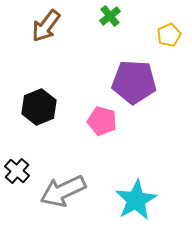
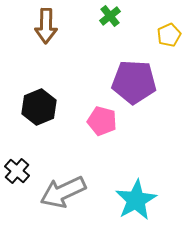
brown arrow: rotated 36 degrees counterclockwise
gray arrow: moved 1 px down
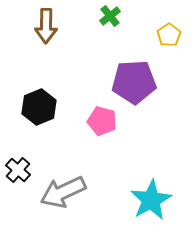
yellow pentagon: rotated 10 degrees counterclockwise
purple pentagon: rotated 6 degrees counterclockwise
black cross: moved 1 px right, 1 px up
cyan star: moved 15 px right
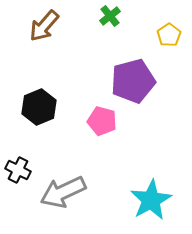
brown arrow: moved 2 px left; rotated 40 degrees clockwise
purple pentagon: moved 1 px left, 1 px up; rotated 12 degrees counterclockwise
black cross: rotated 15 degrees counterclockwise
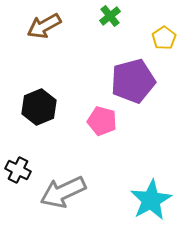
brown arrow: rotated 20 degrees clockwise
yellow pentagon: moved 5 px left, 3 px down
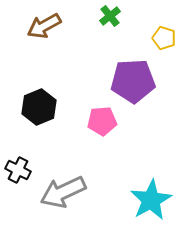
yellow pentagon: rotated 20 degrees counterclockwise
purple pentagon: rotated 12 degrees clockwise
pink pentagon: rotated 20 degrees counterclockwise
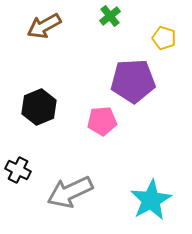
gray arrow: moved 7 px right
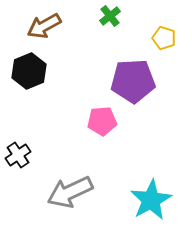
black hexagon: moved 10 px left, 36 px up
black cross: moved 15 px up; rotated 30 degrees clockwise
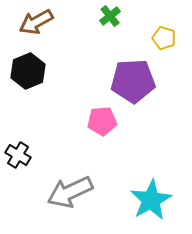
brown arrow: moved 8 px left, 4 px up
black hexagon: moved 1 px left
black cross: rotated 25 degrees counterclockwise
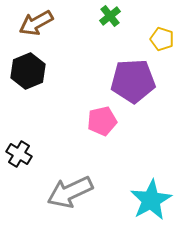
brown arrow: moved 1 px down
yellow pentagon: moved 2 px left, 1 px down
pink pentagon: rotated 8 degrees counterclockwise
black cross: moved 1 px right, 1 px up
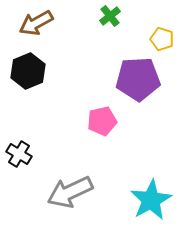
purple pentagon: moved 5 px right, 2 px up
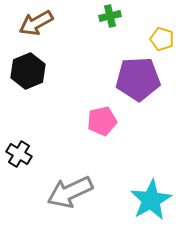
green cross: rotated 25 degrees clockwise
